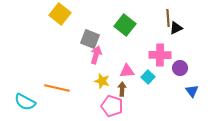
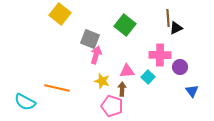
purple circle: moved 1 px up
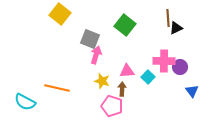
pink cross: moved 4 px right, 6 px down
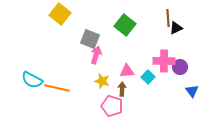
cyan semicircle: moved 7 px right, 22 px up
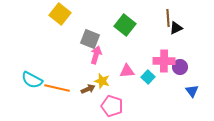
brown arrow: moved 34 px left; rotated 64 degrees clockwise
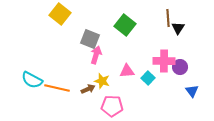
black triangle: moved 2 px right; rotated 32 degrees counterclockwise
cyan square: moved 1 px down
pink pentagon: rotated 15 degrees counterclockwise
